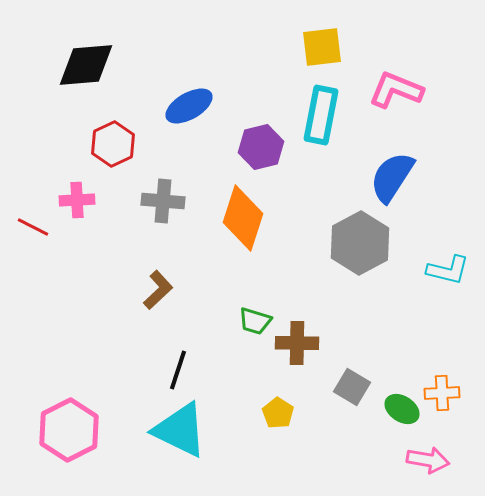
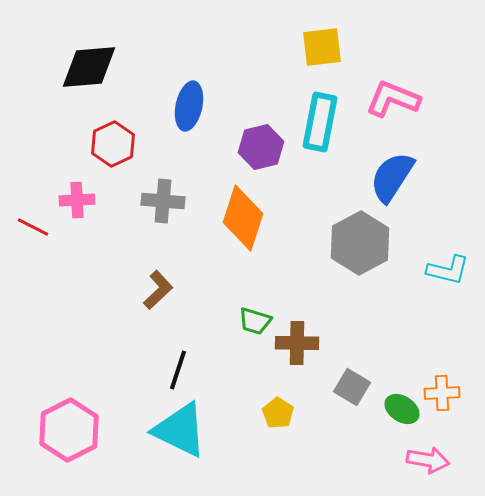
black diamond: moved 3 px right, 2 px down
pink L-shape: moved 3 px left, 9 px down
blue ellipse: rotated 48 degrees counterclockwise
cyan rectangle: moved 1 px left, 7 px down
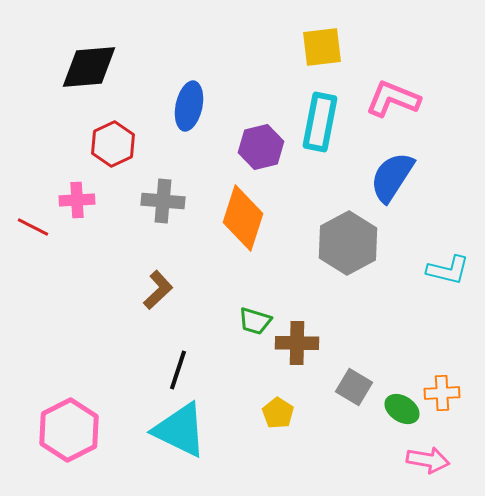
gray hexagon: moved 12 px left
gray square: moved 2 px right
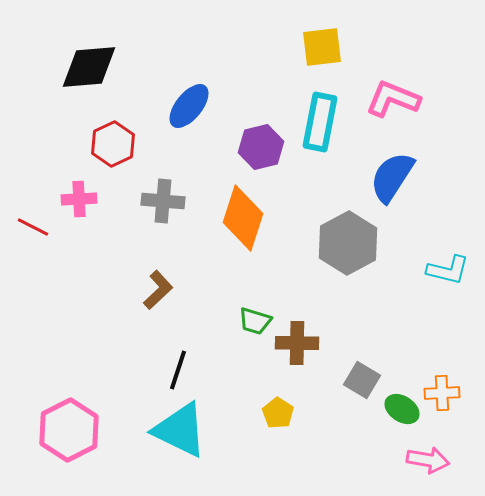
blue ellipse: rotated 27 degrees clockwise
pink cross: moved 2 px right, 1 px up
gray square: moved 8 px right, 7 px up
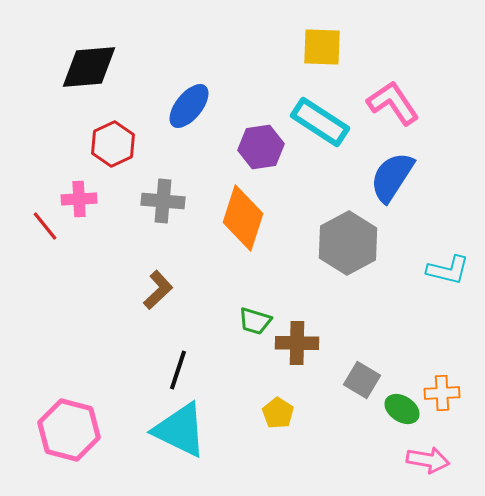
yellow square: rotated 9 degrees clockwise
pink L-shape: moved 4 px down; rotated 34 degrees clockwise
cyan rectangle: rotated 68 degrees counterclockwise
purple hexagon: rotated 6 degrees clockwise
red line: moved 12 px right, 1 px up; rotated 24 degrees clockwise
pink hexagon: rotated 18 degrees counterclockwise
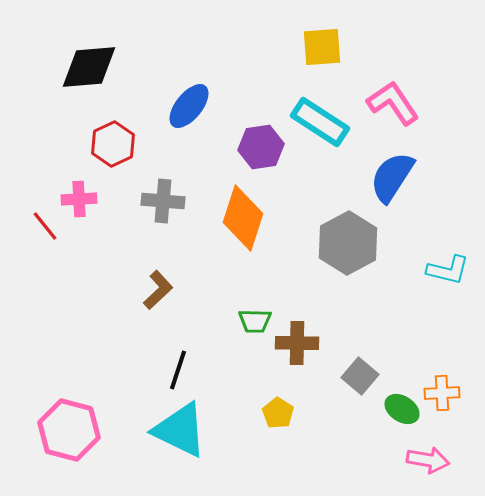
yellow square: rotated 6 degrees counterclockwise
green trapezoid: rotated 16 degrees counterclockwise
gray square: moved 2 px left, 4 px up; rotated 9 degrees clockwise
